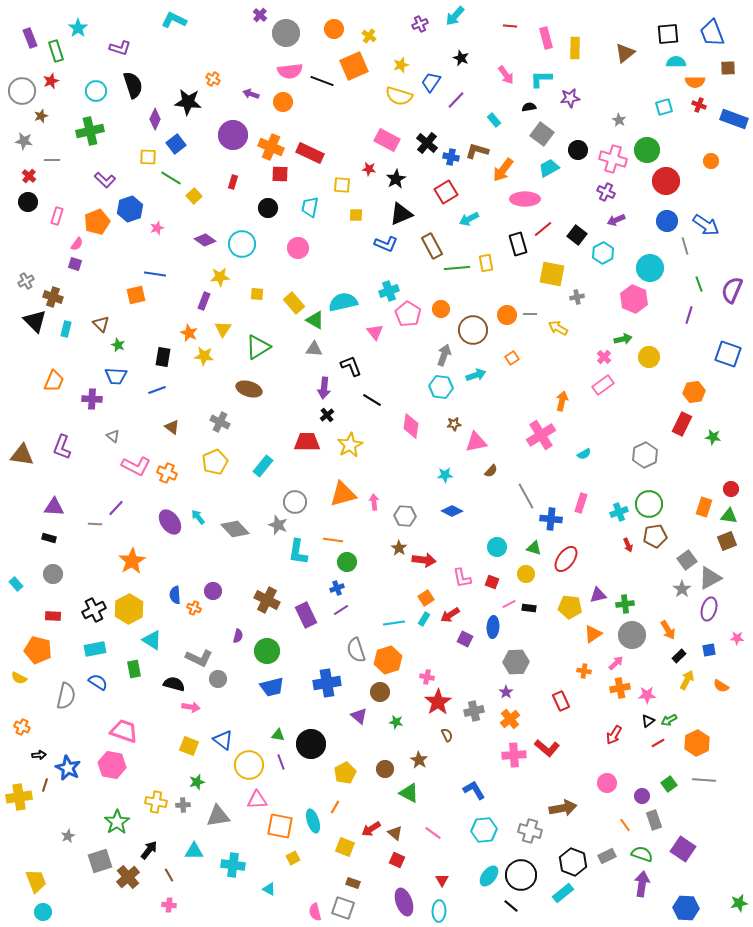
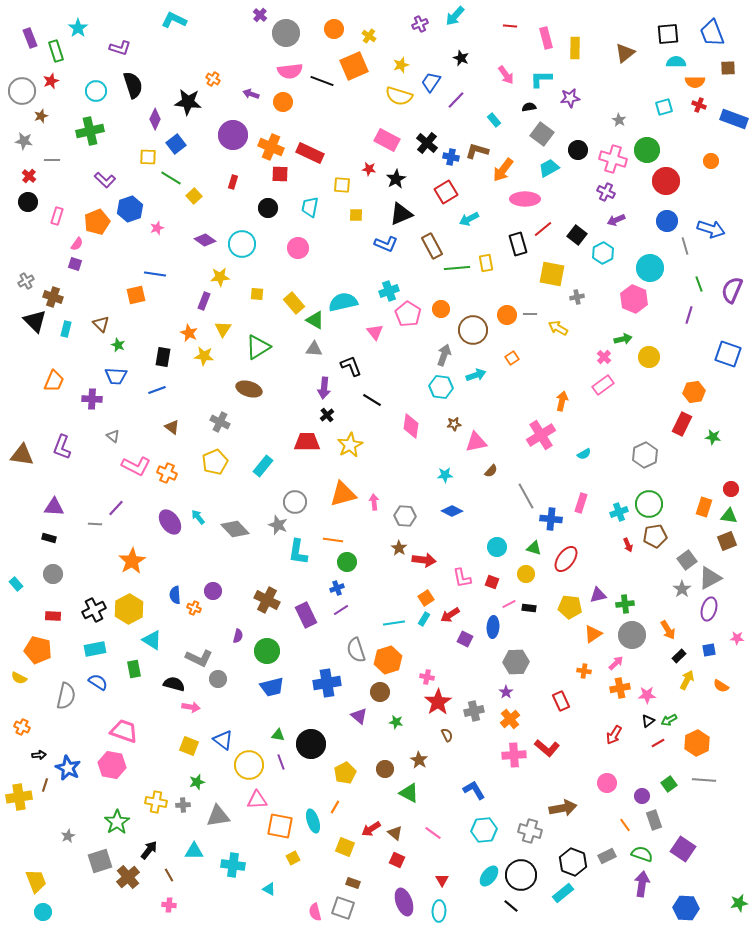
blue arrow at (706, 225): moved 5 px right, 4 px down; rotated 16 degrees counterclockwise
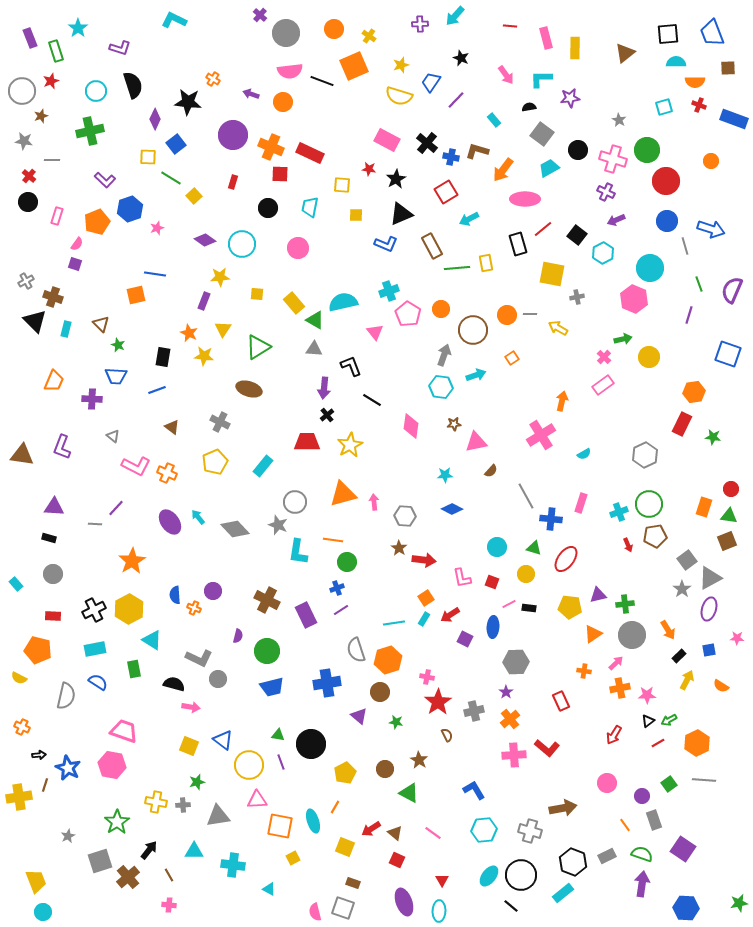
purple cross at (420, 24): rotated 21 degrees clockwise
blue diamond at (452, 511): moved 2 px up
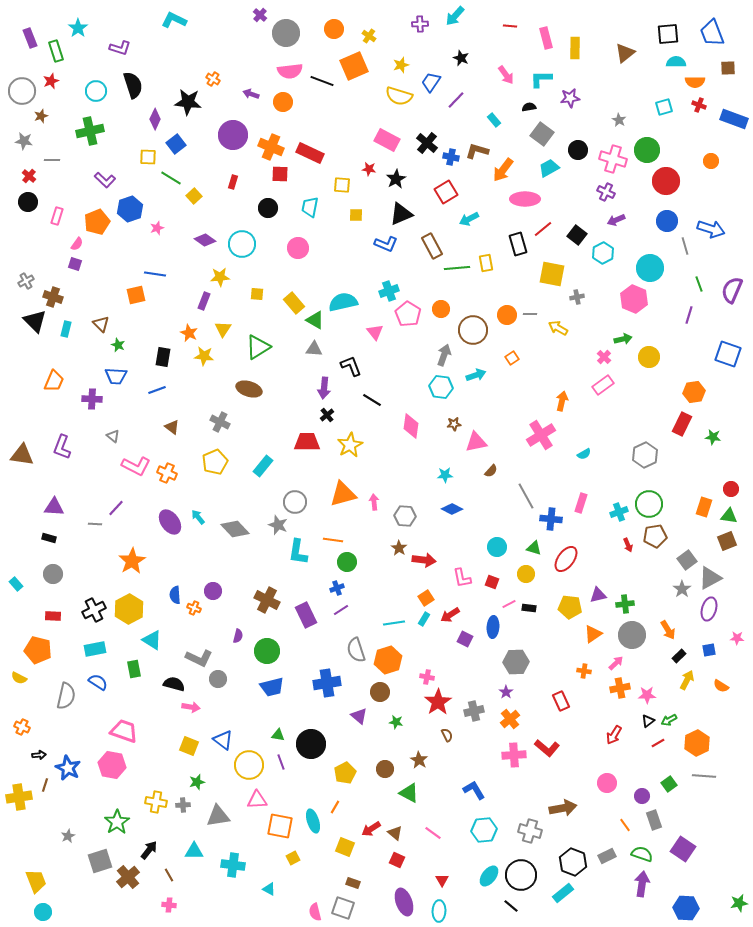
gray line at (704, 780): moved 4 px up
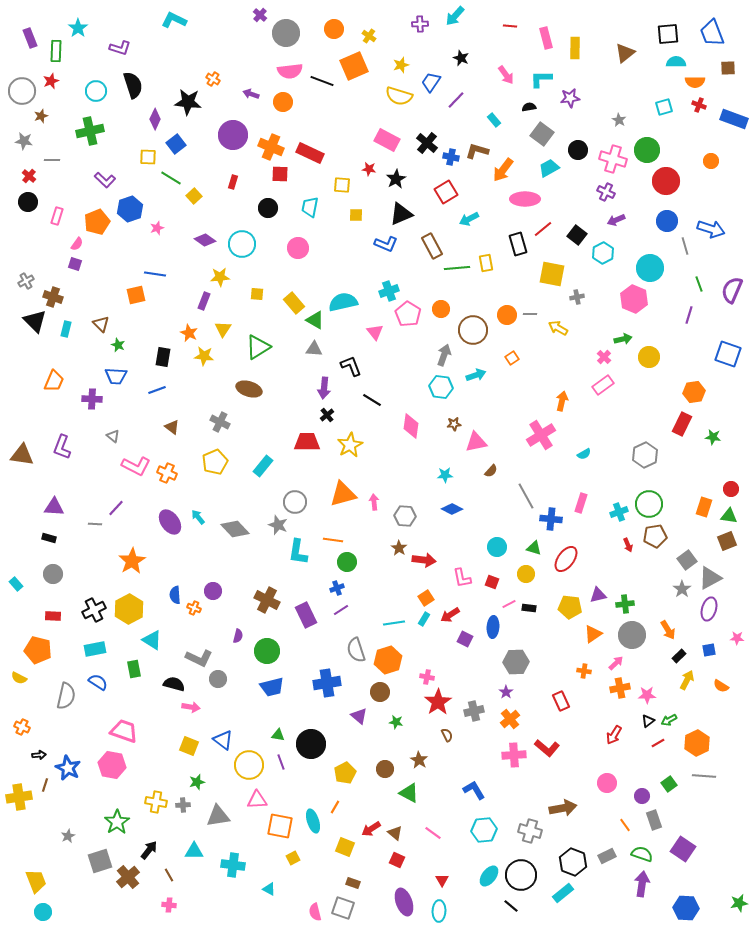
green rectangle at (56, 51): rotated 20 degrees clockwise
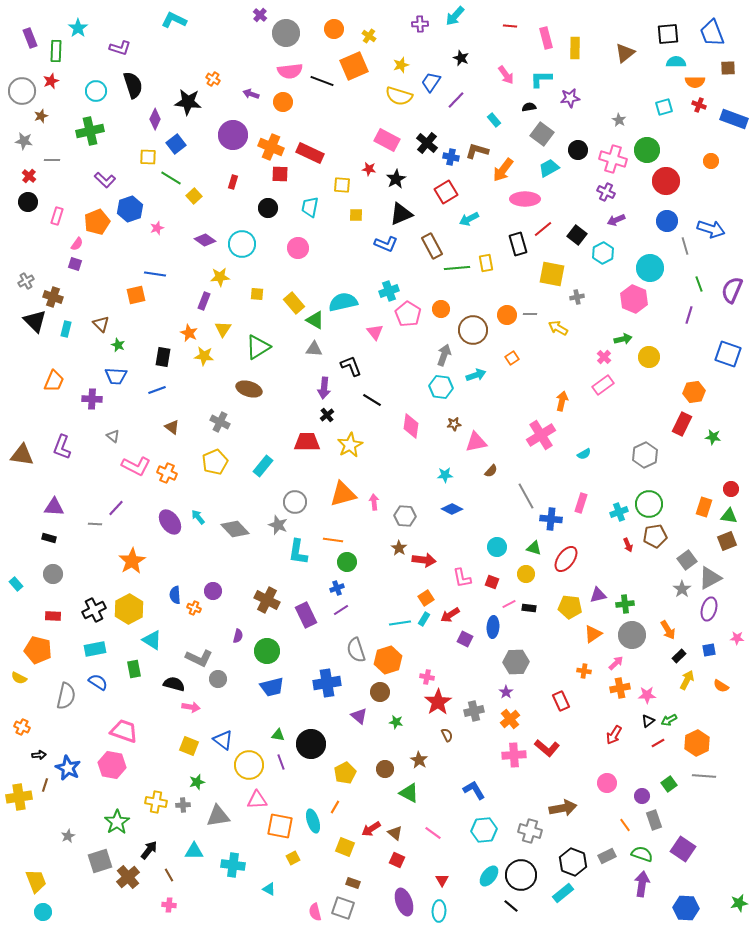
cyan line at (394, 623): moved 6 px right
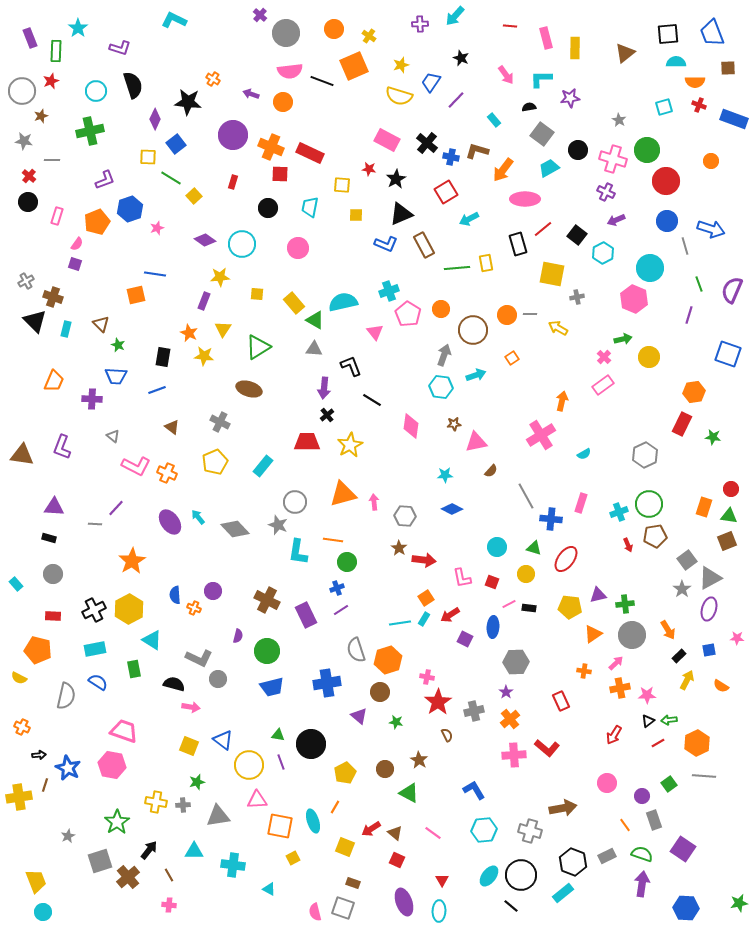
purple L-shape at (105, 180): rotated 65 degrees counterclockwise
brown rectangle at (432, 246): moved 8 px left, 1 px up
green arrow at (669, 720): rotated 21 degrees clockwise
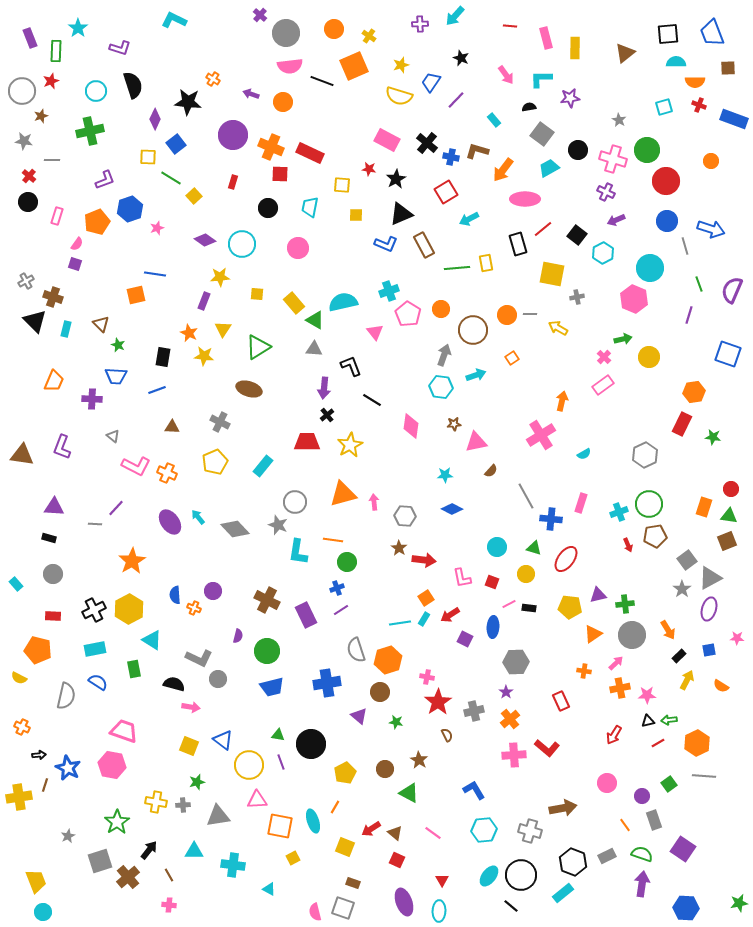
pink semicircle at (290, 71): moved 5 px up
brown triangle at (172, 427): rotated 35 degrees counterclockwise
black triangle at (648, 721): rotated 24 degrees clockwise
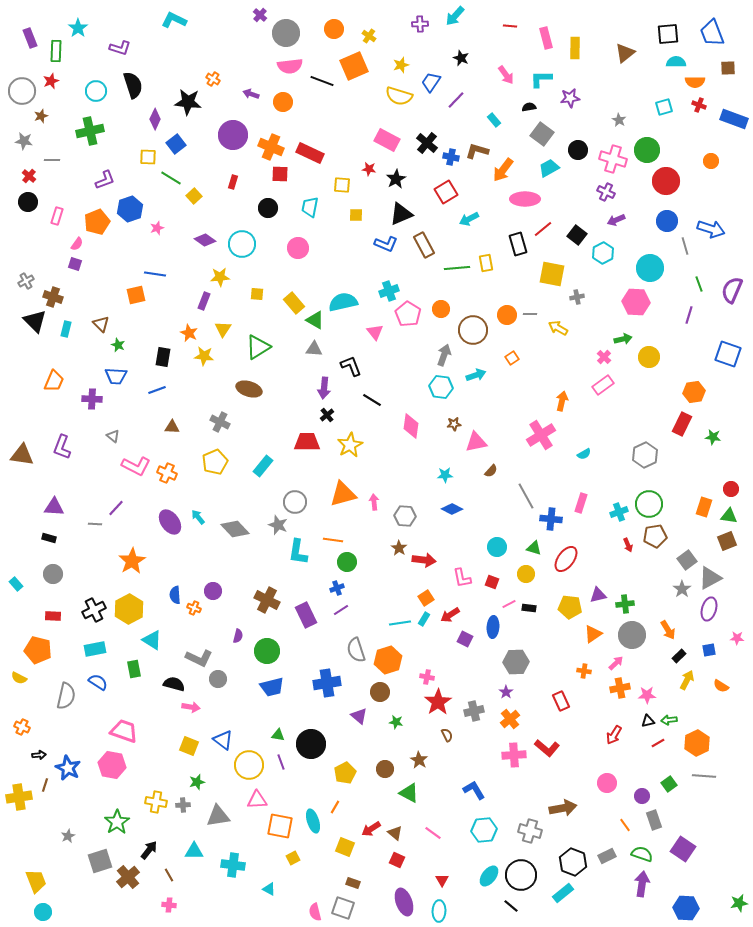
pink hexagon at (634, 299): moved 2 px right, 3 px down; rotated 20 degrees counterclockwise
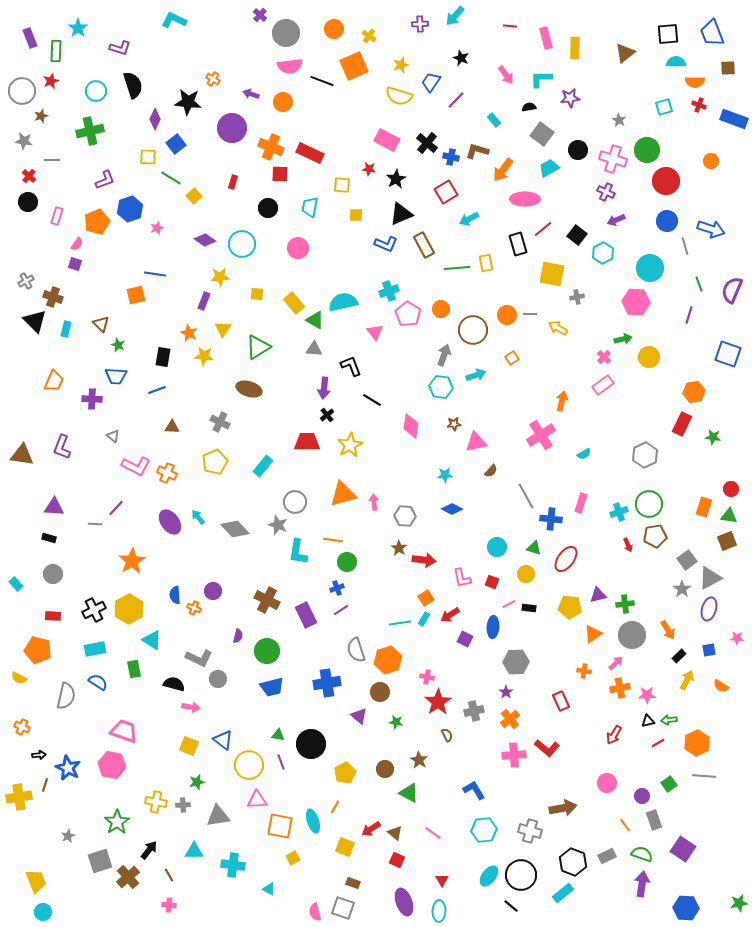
purple circle at (233, 135): moved 1 px left, 7 px up
